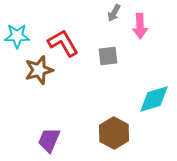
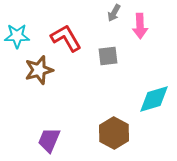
red L-shape: moved 3 px right, 5 px up
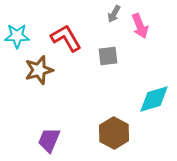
gray arrow: moved 1 px down
pink arrow: rotated 20 degrees counterclockwise
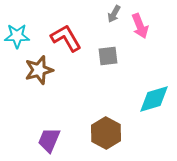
brown hexagon: moved 8 px left
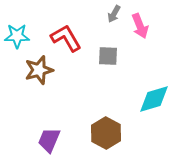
gray square: rotated 10 degrees clockwise
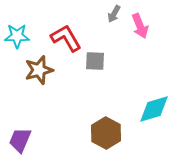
gray square: moved 13 px left, 5 px down
cyan diamond: moved 10 px down
purple trapezoid: moved 29 px left
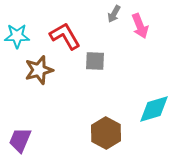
red L-shape: moved 1 px left, 2 px up
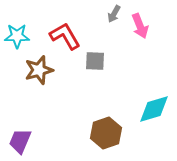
brown hexagon: rotated 12 degrees clockwise
purple trapezoid: moved 1 px down
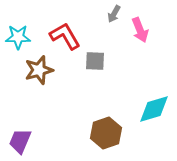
pink arrow: moved 4 px down
cyan star: moved 1 px right, 1 px down
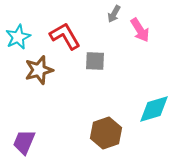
pink arrow: rotated 10 degrees counterclockwise
cyan star: rotated 25 degrees counterclockwise
purple trapezoid: moved 4 px right, 1 px down
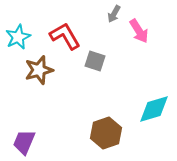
pink arrow: moved 1 px left, 1 px down
gray square: rotated 15 degrees clockwise
